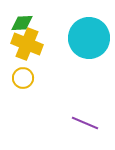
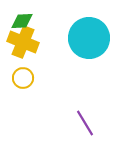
green diamond: moved 2 px up
yellow cross: moved 4 px left, 2 px up
purple line: rotated 36 degrees clockwise
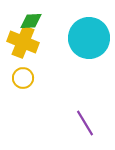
green diamond: moved 9 px right
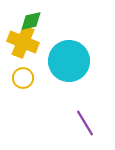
green diamond: rotated 10 degrees counterclockwise
cyan circle: moved 20 px left, 23 px down
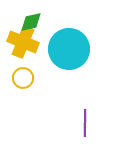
green diamond: moved 1 px down
cyan circle: moved 12 px up
purple line: rotated 32 degrees clockwise
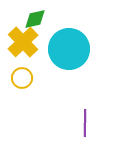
green diamond: moved 4 px right, 3 px up
yellow cross: rotated 24 degrees clockwise
yellow circle: moved 1 px left
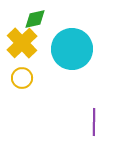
yellow cross: moved 1 px left, 1 px down
cyan circle: moved 3 px right
purple line: moved 9 px right, 1 px up
